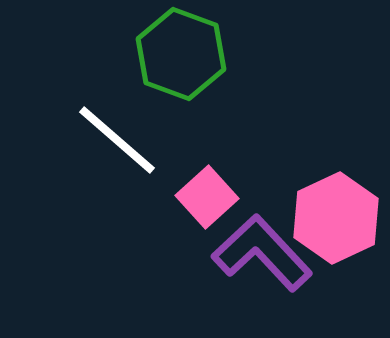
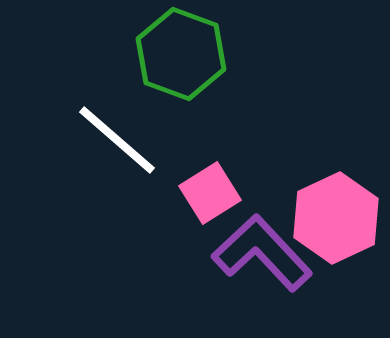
pink square: moved 3 px right, 4 px up; rotated 10 degrees clockwise
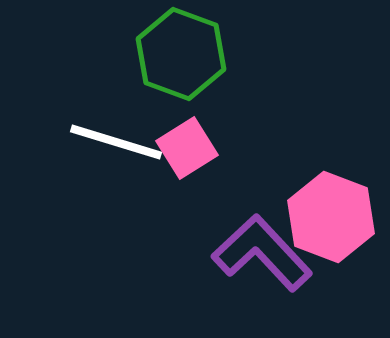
white line: moved 1 px left, 2 px down; rotated 24 degrees counterclockwise
pink square: moved 23 px left, 45 px up
pink hexagon: moved 5 px left, 1 px up; rotated 14 degrees counterclockwise
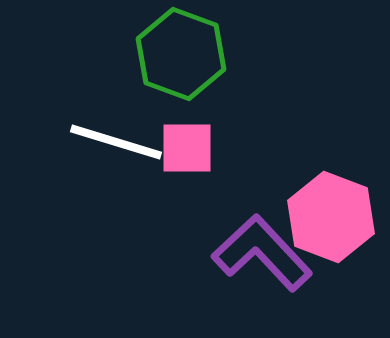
pink square: rotated 32 degrees clockwise
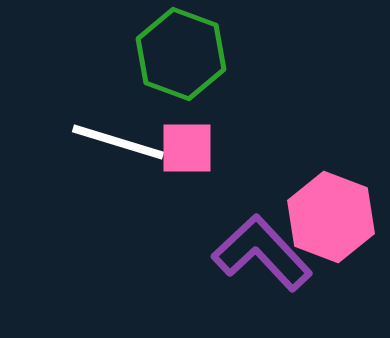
white line: moved 2 px right
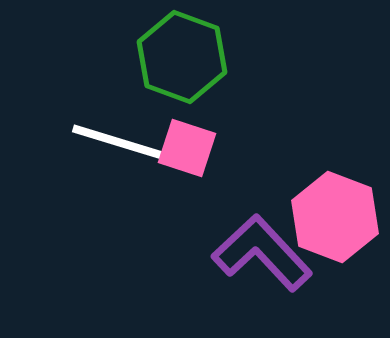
green hexagon: moved 1 px right, 3 px down
pink square: rotated 18 degrees clockwise
pink hexagon: moved 4 px right
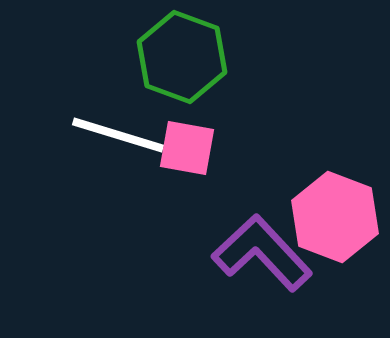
white line: moved 7 px up
pink square: rotated 8 degrees counterclockwise
